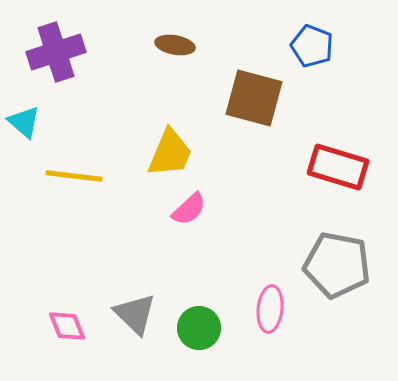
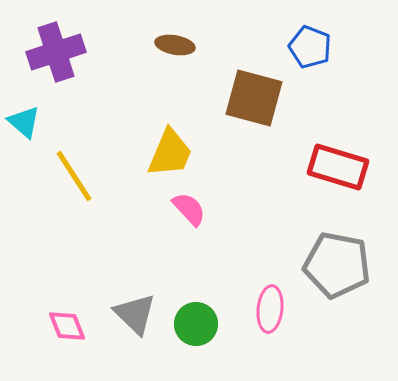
blue pentagon: moved 2 px left, 1 px down
yellow line: rotated 50 degrees clockwise
pink semicircle: rotated 90 degrees counterclockwise
green circle: moved 3 px left, 4 px up
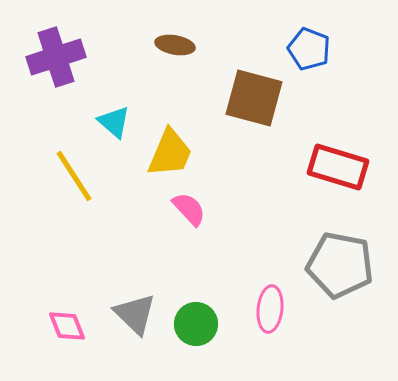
blue pentagon: moved 1 px left, 2 px down
purple cross: moved 5 px down
cyan triangle: moved 90 px right
gray pentagon: moved 3 px right
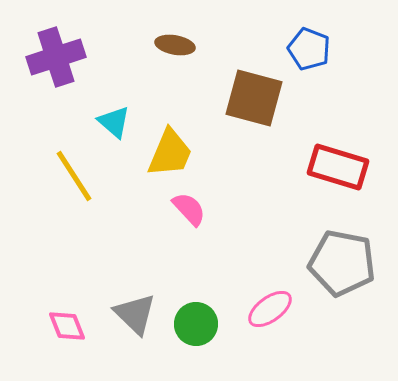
gray pentagon: moved 2 px right, 2 px up
pink ellipse: rotated 48 degrees clockwise
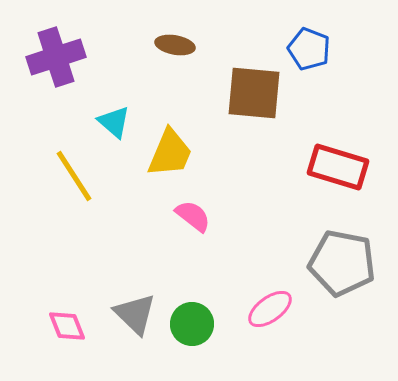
brown square: moved 5 px up; rotated 10 degrees counterclockwise
pink semicircle: moved 4 px right, 7 px down; rotated 9 degrees counterclockwise
green circle: moved 4 px left
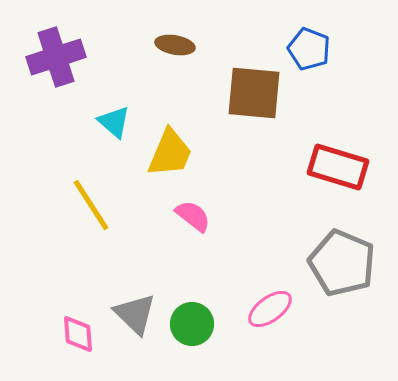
yellow line: moved 17 px right, 29 px down
gray pentagon: rotated 12 degrees clockwise
pink diamond: moved 11 px right, 8 px down; rotated 18 degrees clockwise
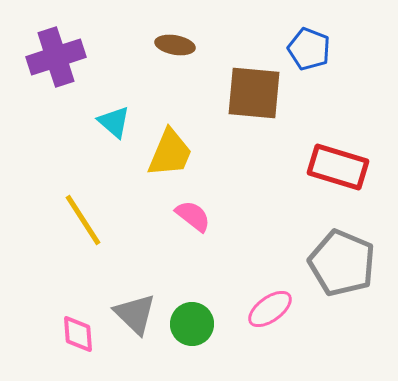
yellow line: moved 8 px left, 15 px down
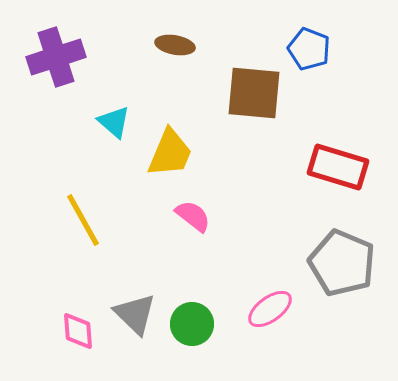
yellow line: rotated 4 degrees clockwise
pink diamond: moved 3 px up
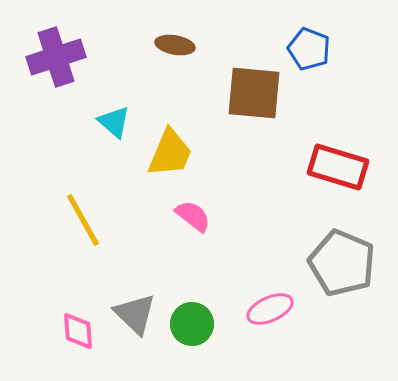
pink ellipse: rotated 12 degrees clockwise
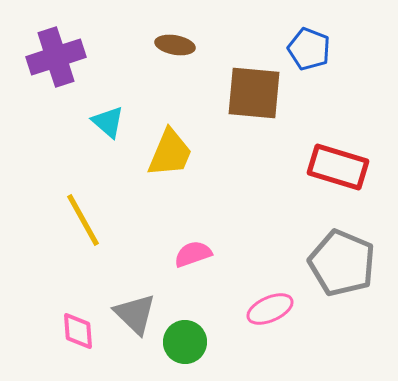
cyan triangle: moved 6 px left
pink semicircle: moved 38 px down; rotated 57 degrees counterclockwise
green circle: moved 7 px left, 18 px down
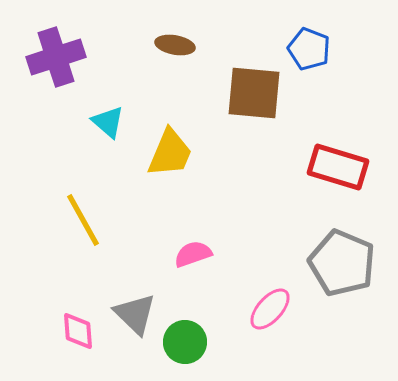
pink ellipse: rotated 24 degrees counterclockwise
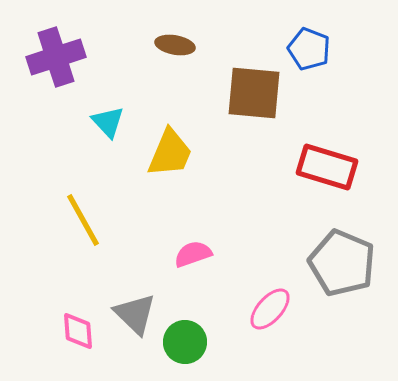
cyan triangle: rotated 6 degrees clockwise
red rectangle: moved 11 px left
